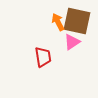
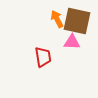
orange arrow: moved 1 px left, 3 px up
pink triangle: rotated 36 degrees clockwise
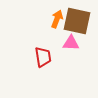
orange arrow: rotated 48 degrees clockwise
pink triangle: moved 1 px left, 1 px down
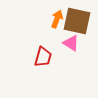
pink triangle: rotated 30 degrees clockwise
red trapezoid: rotated 25 degrees clockwise
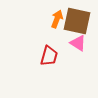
pink triangle: moved 7 px right
red trapezoid: moved 6 px right, 1 px up
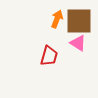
brown square: moved 2 px right; rotated 12 degrees counterclockwise
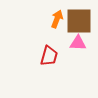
pink triangle: rotated 30 degrees counterclockwise
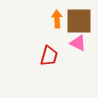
orange arrow: rotated 24 degrees counterclockwise
pink triangle: rotated 24 degrees clockwise
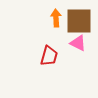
orange arrow: moved 1 px left, 1 px up
